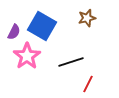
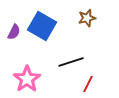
pink star: moved 23 px down
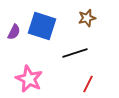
blue square: rotated 12 degrees counterclockwise
black line: moved 4 px right, 9 px up
pink star: moved 2 px right; rotated 12 degrees counterclockwise
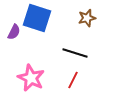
blue square: moved 5 px left, 8 px up
black line: rotated 35 degrees clockwise
pink star: moved 2 px right, 1 px up
red line: moved 15 px left, 4 px up
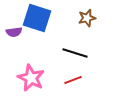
purple semicircle: rotated 56 degrees clockwise
red line: rotated 42 degrees clockwise
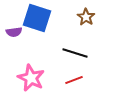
brown star: moved 1 px left, 1 px up; rotated 24 degrees counterclockwise
red line: moved 1 px right
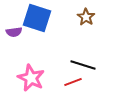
black line: moved 8 px right, 12 px down
red line: moved 1 px left, 2 px down
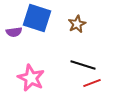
brown star: moved 9 px left, 7 px down; rotated 12 degrees clockwise
red line: moved 19 px right, 1 px down
